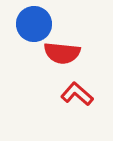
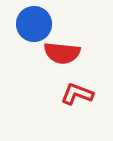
red L-shape: rotated 20 degrees counterclockwise
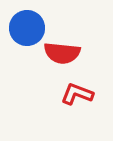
blue circle: moved 7 px left, 4 px down
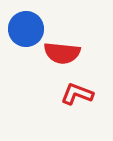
blue circle: moved 1 px left, 1 px down
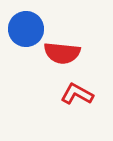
red L-shape: rotated 8 degrees clockwise
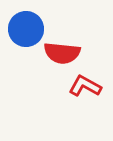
red L-shape: moved 8 px right, 8 px up
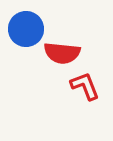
red L-shape: rotated 40 degrees clockwise
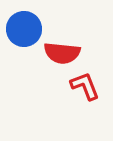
blue circle: moved 2 px left
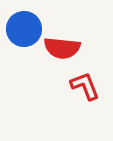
red semicircle: moved 5 px up
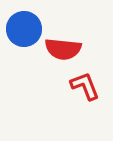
red semicircle: moved 1 px right, 1 px down
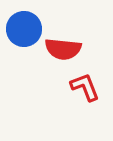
red L-shape: moved 1 px down
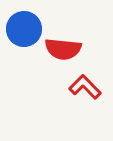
red L-shape: rotated 24 degrees counterclockwise
